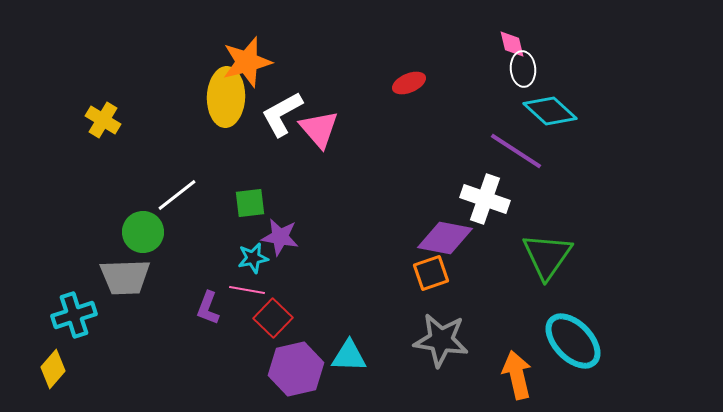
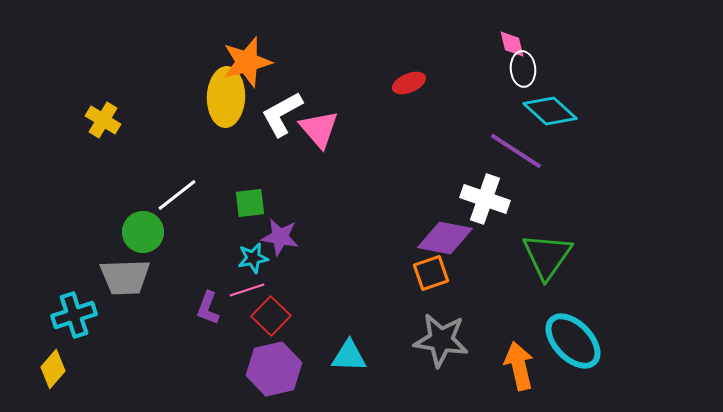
pink line: rotated 28 degrees counterclockwise
red square: moved 2 px left, 2 px up
purple hexagon: moved 22 px left
orange arrow: moved 2 px right, 9 px up
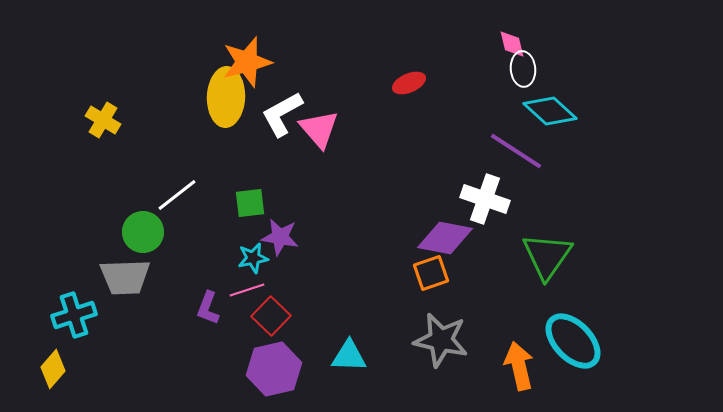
gray star: rotated 4 degrees clockwise
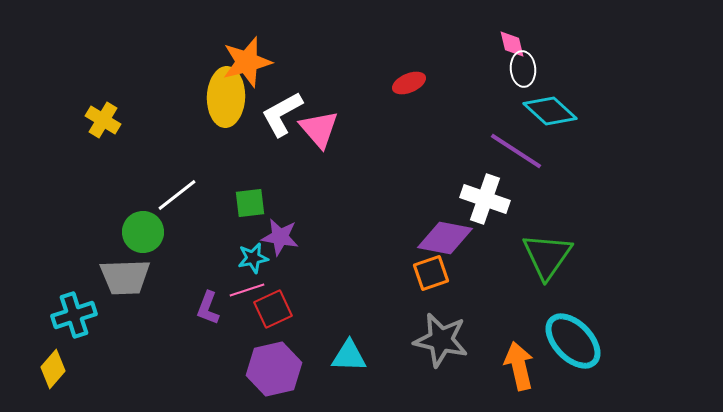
red square: moved 2 px right, 7 px up; rotated 21 degrees clockwise
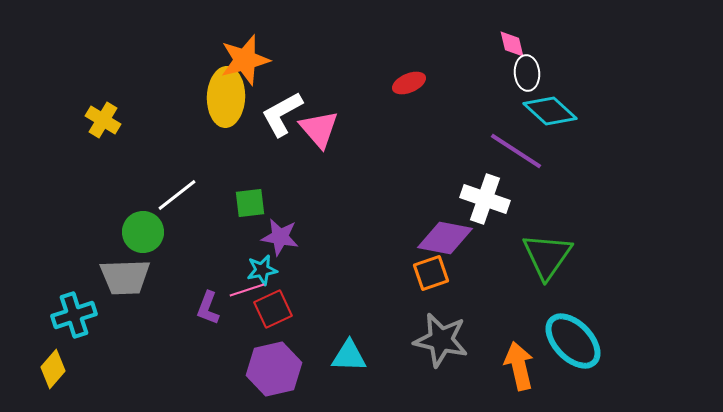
orange star: moved 2 px left, 2 px up
white ellipse: moved 4 px right, 4 px down
cyan star: moved 9 px right, 12 px down
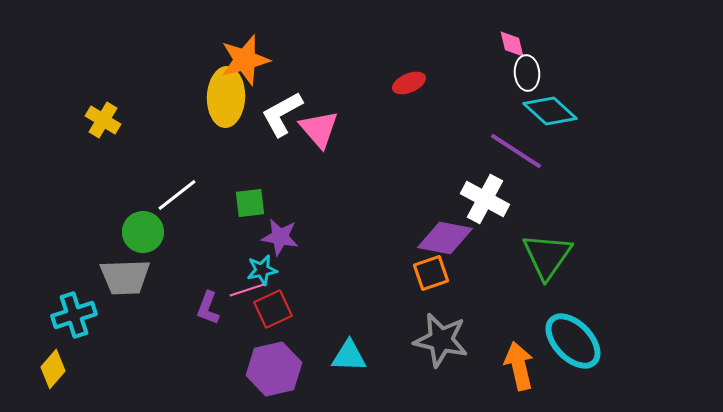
white cross: rotated 9 degrees clockwise
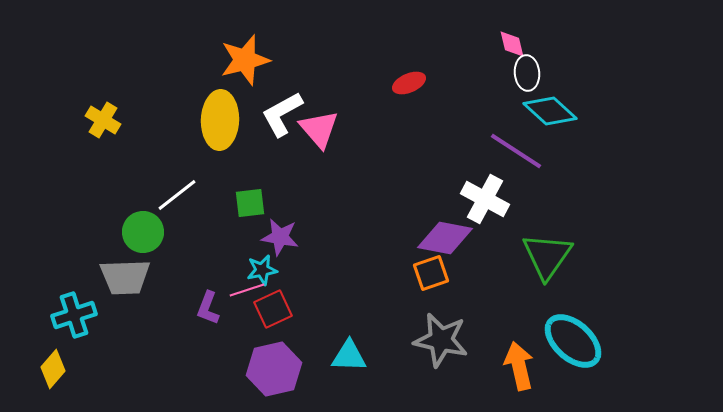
yellow ellipse: moved 6 px left, 23 px down
cyan ellipse: rotated 4 degrees counterclockwise
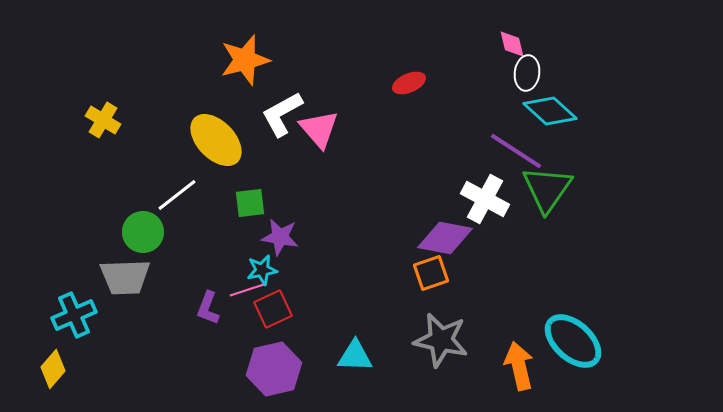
white ellipse: rotated 12 degrees clockwise
yellow ellipse: moved 4 px left, 20 px down; rotated 46 degrees counterclockwise
green triangle: moved 67 px up
cyan cross: rotated 6 degrees counterclockwise
cyan triangle: moved 6 px right
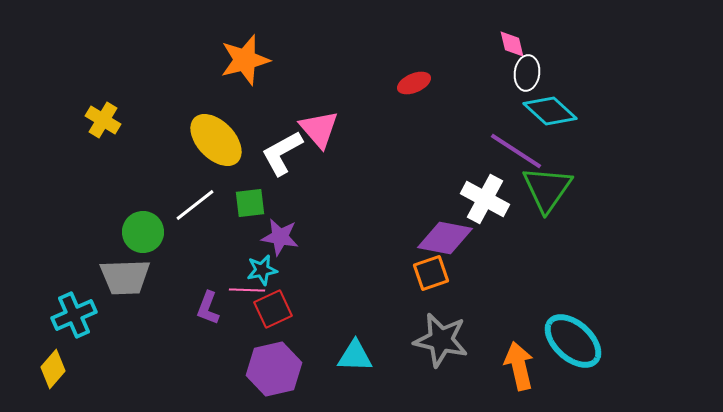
red ellipse: moved 5 px right
white L-shape: moved 39 px down
white line: moved 18 px right, 10 px down
pink line: rotated 20 degrees clockwise
